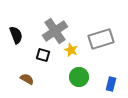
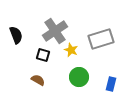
brown semicircle: moved 11 px right, 1 px down
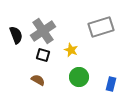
gray cross: moved 12 px left
gray rectangle: moved 12 px up
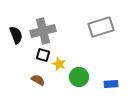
gray cross: rotated 20 degrees clockwise
yellow star: moved 12 px left, 14 px down
blue rectangle: rotated 72 degrees clockwise
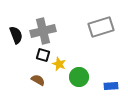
blue rectangle: moved 2 px down
